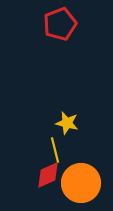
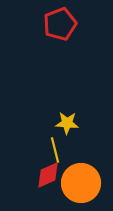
yellow star: rotated 10 degrees counterclockwise
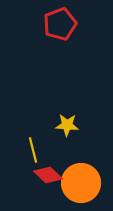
yellow star: moved 2 px down
yellow line: moved 22 px left
red diamond: rotated 68 degrees clockwise
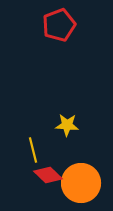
red pentagon: moved 1 px left, 1 px down
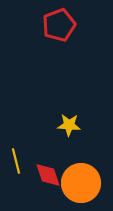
yellow star: moved 2 px right
yellow line: moved 17 px left, 11 px down
red diamond: rotated 28 degrees clockwise
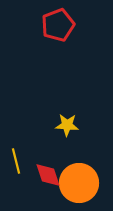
red pentagon: moved 1 px left
yellow star: moved 2 px left
orange circle: moved 2 px left
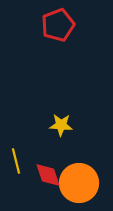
yellow star: moved 6 px left
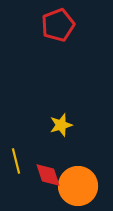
yellow star: rotated 20 degrees counterclockwise
orange circle: moved 1 px left, 3 px down
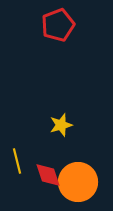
yellow line: moved 1 px right
orange circle: moved 4 px up
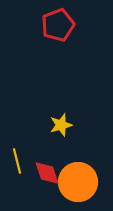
red diamond: moved 1 px left, 2 px up
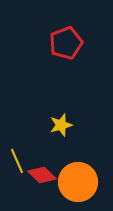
red pentagon: moved 8 px right, 18 px down
yellow line: rotated 10 degrees counterclockwise
red diamond: moved 5 px left, 2 px down; rotated 28 degrees counterclockwise
